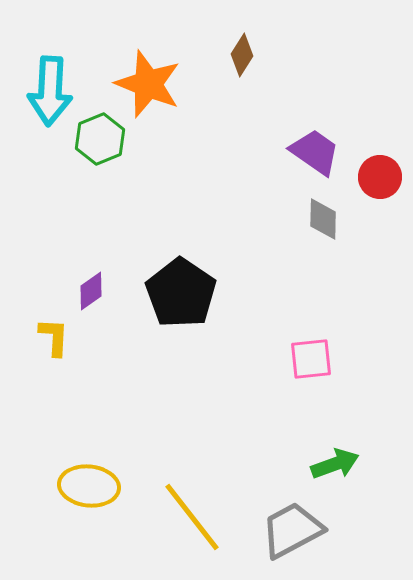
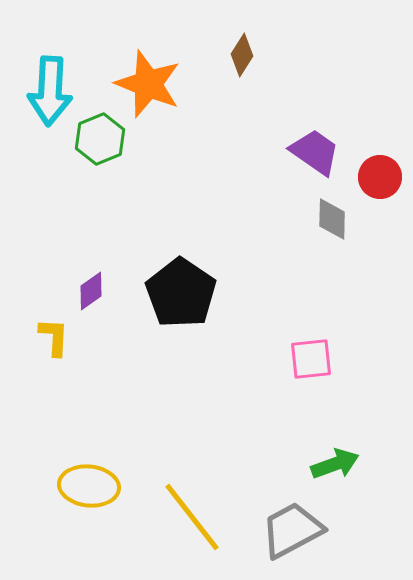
gray diamond: moved 9 px right
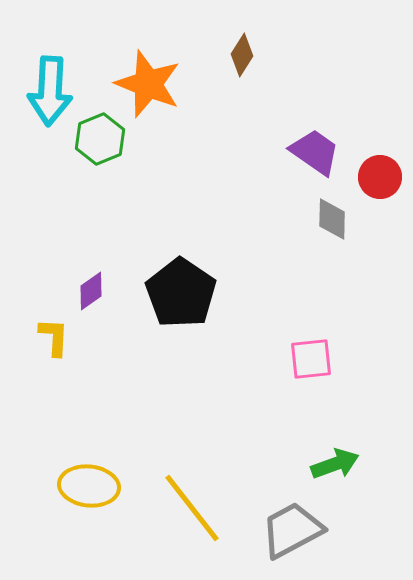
yellow line: moved 9 px up
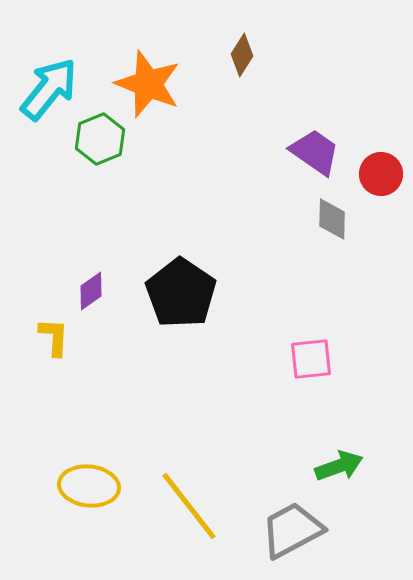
cyan arrow: moved 1 px left, 2 px up; rotated 144 degrees counterclockwise
red circle: moved 1 px right, 3 px up
green arrow: moved 4 px right, 2 px down
yellow line: moved 3 px left, 2 px up
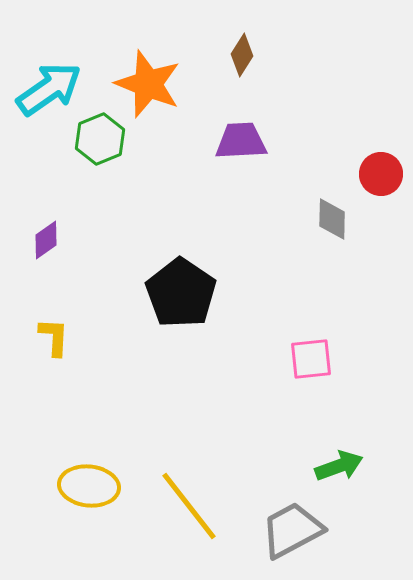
cyan arrow: rotated 16 degrees clockwise
purple trapezoid: moved 74 px left, 11 px up; rotated 38 degrees counterclockwise
purple diamond: moved 45 px left, 51 px up
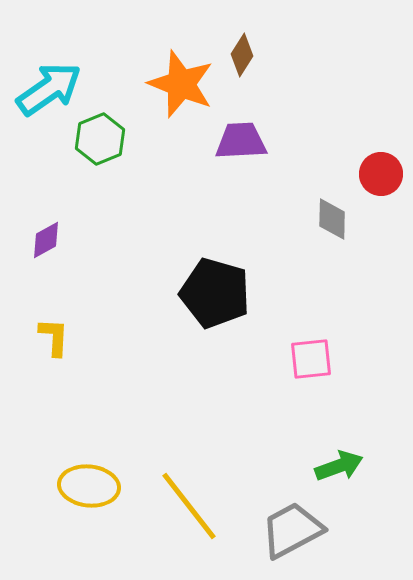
orange star: moved 33 px right
purple diamond: rotated 6 degrees clockwise
black pentagon: moved 34 px right; rotated 18 degrees counterclockwise
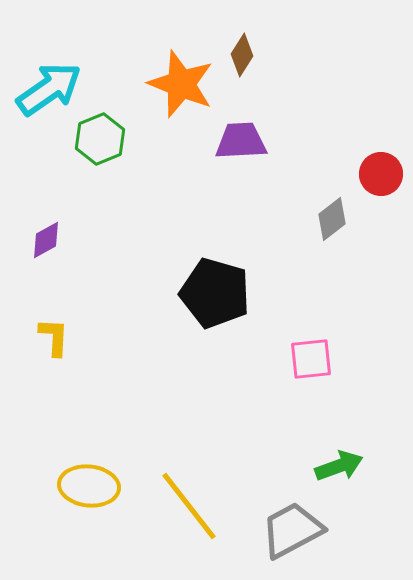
gray diamond: rotated 51 degrees clockwise
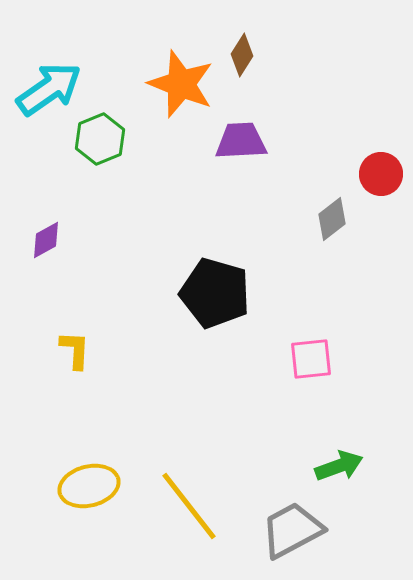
yellow L-shape: moved 21 px right, 13 px down
yellow ellipse: rotated 20 degrees counterclockwise
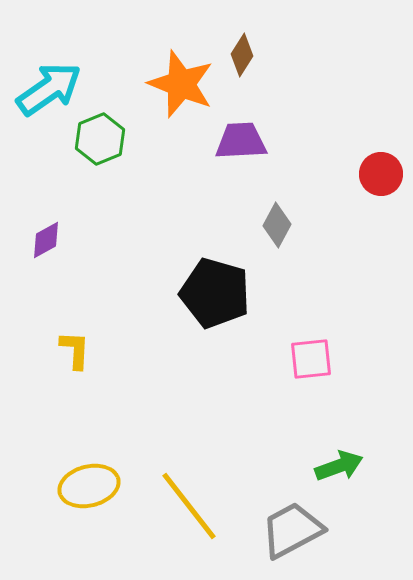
gray diamond: moved 55 px left, 6 px down; rotated 24 degrees counterclockwise
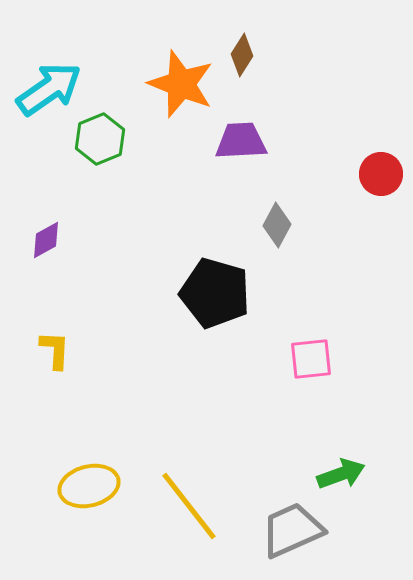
yellow L-shape: moved 20 px left
green arrow: moved 2 px right, 8 px down
gray trapezoid: rotated 4 degrees clockwise
